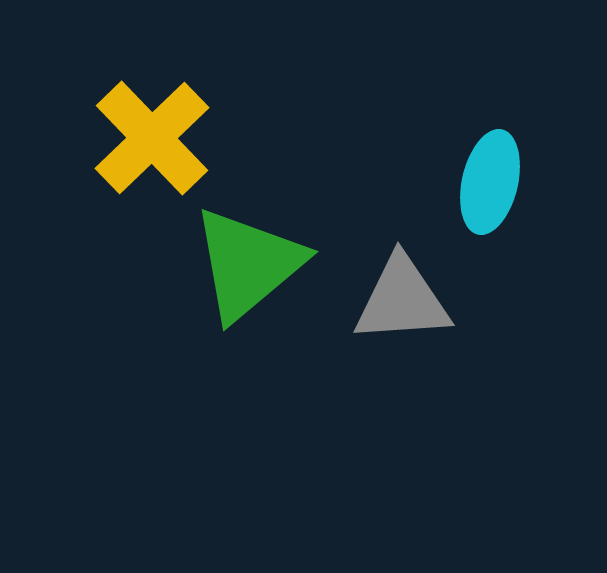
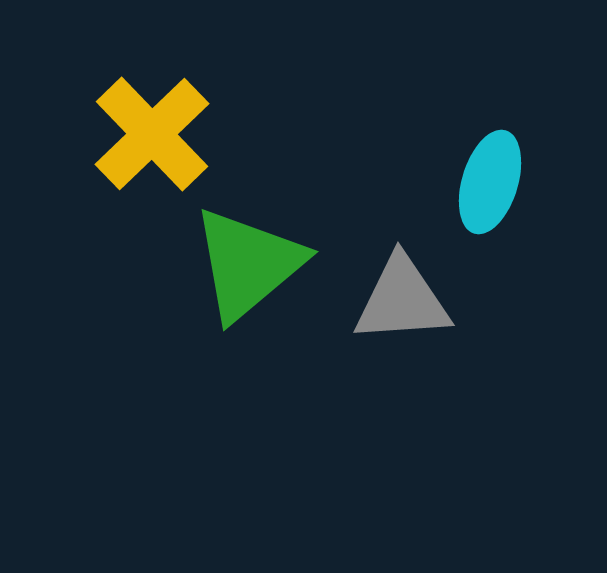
yellow cross: moved 4 px up
cyan ellipse: rotated 4 degrees clockwise
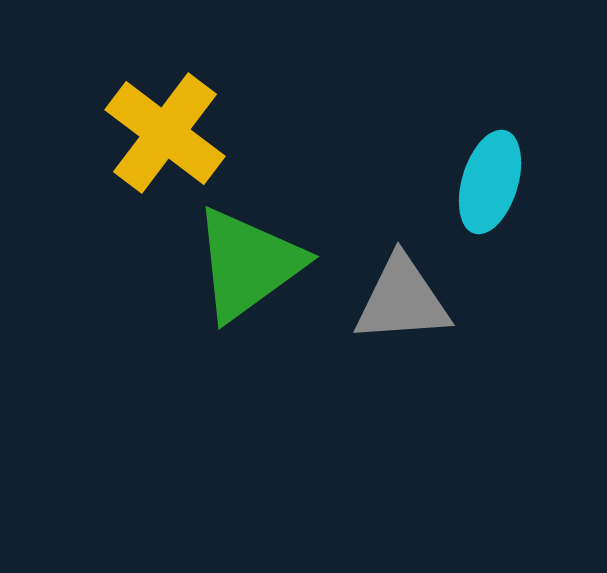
yellow cross: moved 13 px right, 1 px up; rotated 9 degrees counterclockwise
green triangle: rotated 4 degrees clockwise
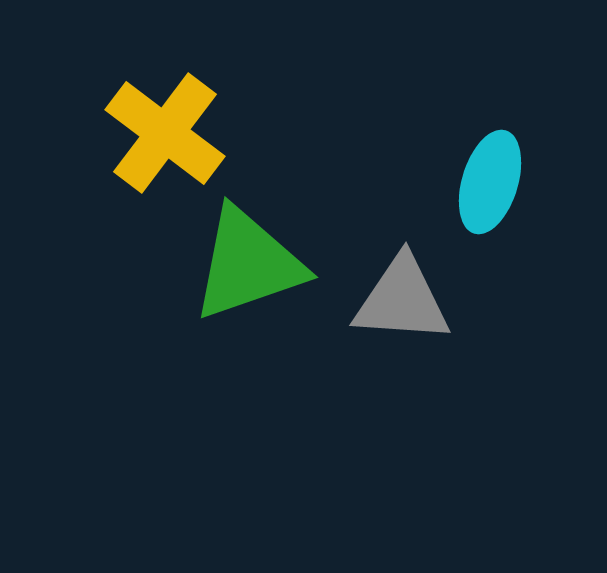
green triangle: rotated 17 degrees clockwise
gray triangle: rotated 8 degrees clockwise
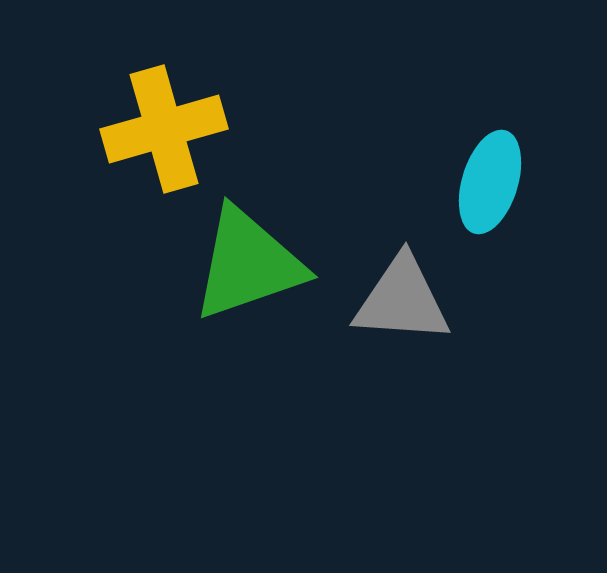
yellow cross: moved 1 px left, 4 px up; rotated 37 degrees clockwise
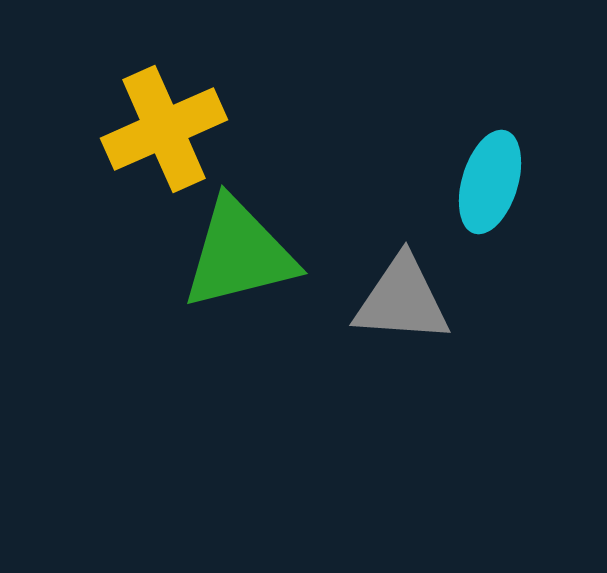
yellow cross: rotated 8 degrees counterclockwise
green triangle: moved 9 px left, 10 px up; rotated 5 degrees clockwise
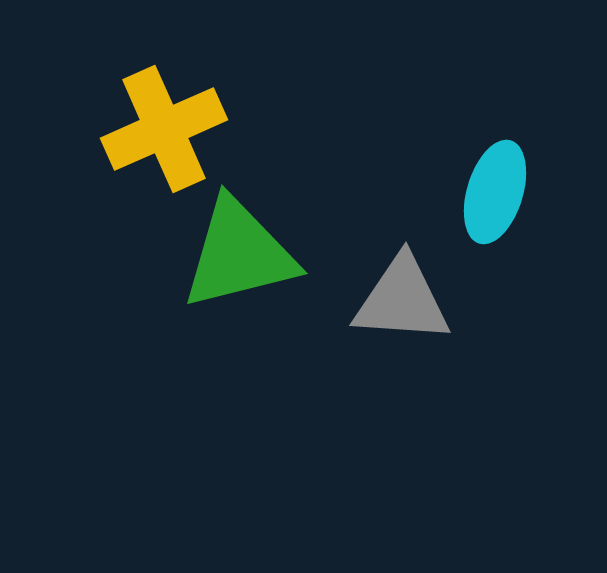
cyan ellipse: moved 5 px right, 10 px down
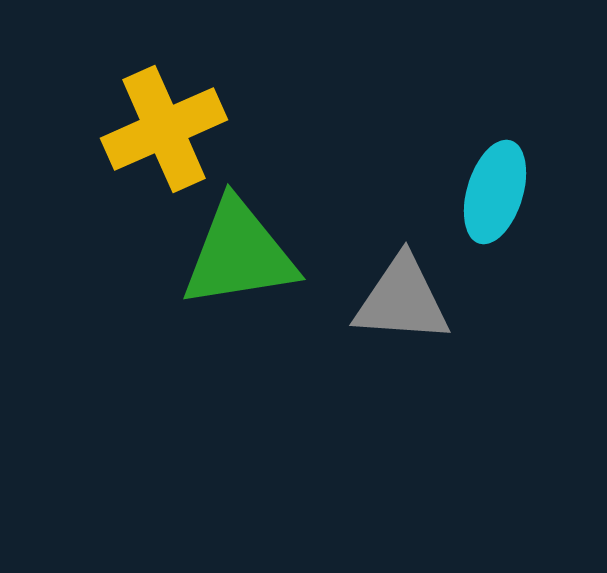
green triangle: rotated 5 degrees clockwise
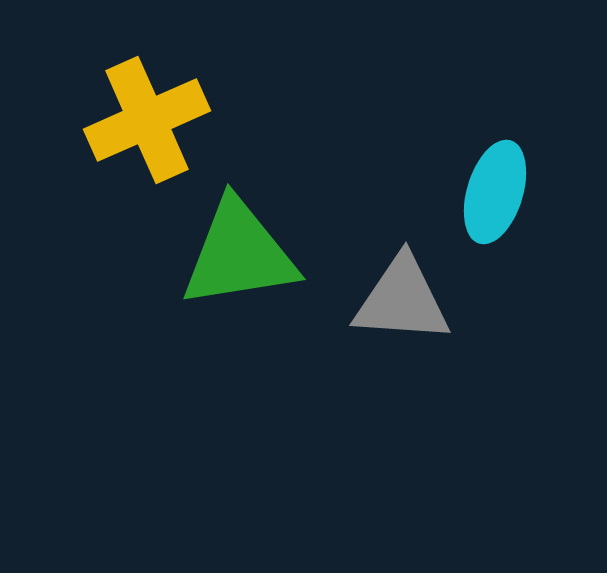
yellow cross: moved 17 px left, 9 px up
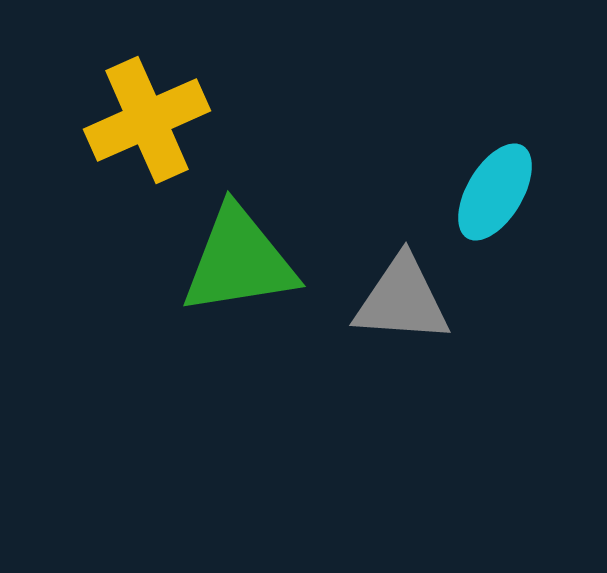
cyan ellipse: rotated 14 degrees clockwise
green triangle: moved 7 px down
